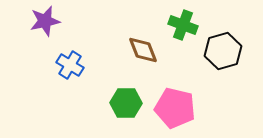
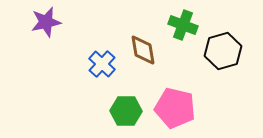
purple star: moved 1 px right, 1 px down
brown diamond: rotated 12 degrees clockwise
blue cross: moved 32 px right, 1 px up; rotated 12 degrees clockwise
green hexagon: moved 8 px down
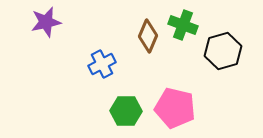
brown diamond: moved 5 px right, 14 px up; rotated 32 degrees clockwise
blue cross: rotated 20 degrees clockwise
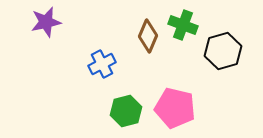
green hexagon: rotated 16 degrees counterclockwise
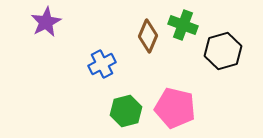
purple star: rotated 16 degrees counterclockwise
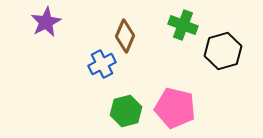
brown diamond: moved 23 px left
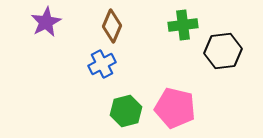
green cross: rotated 28 degrees counterclockwise
brown diamond: moved 13 px left, 10 px up
black hexagon: rotated 9 degrees clockwise
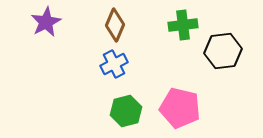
brown diamond: moved 3 px right, 1 px up
blue cross: moved 12 px right
pink pentagon: moved 5 px right
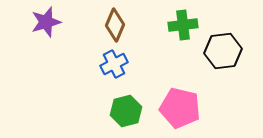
purple star: rotated 12 degrees clockwise
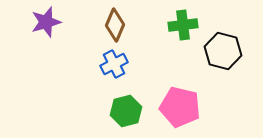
black hexagon: rotated 21 degrees clockwise
pink pentagon: moved 1 px up
